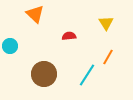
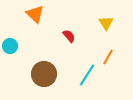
red semicircle: rotated 56 degrees clockwise
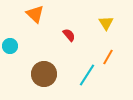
red semicircle: moved 1 px up
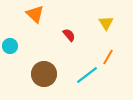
cyan line: rotated 20 degrees clockwise
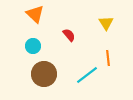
cyan circle: moved 23 px right
orange line: moved 1 px down; rotated 35 degrees counterclockwise
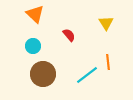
orange line: moved 4 px down
brown circle: moved 1 px left
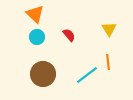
yellow triangle: moved 3 px right, 6 px down
cyan circle: moved 4 px right, 9 px up
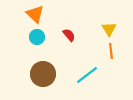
orange line: moved 3 px right, 11 px up
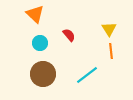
cyan circle: moved 3 px right, 6 px down
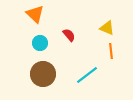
yellow triangle: moved 2 px left, 1 px up; rotated 35 degrees counterclockwise
